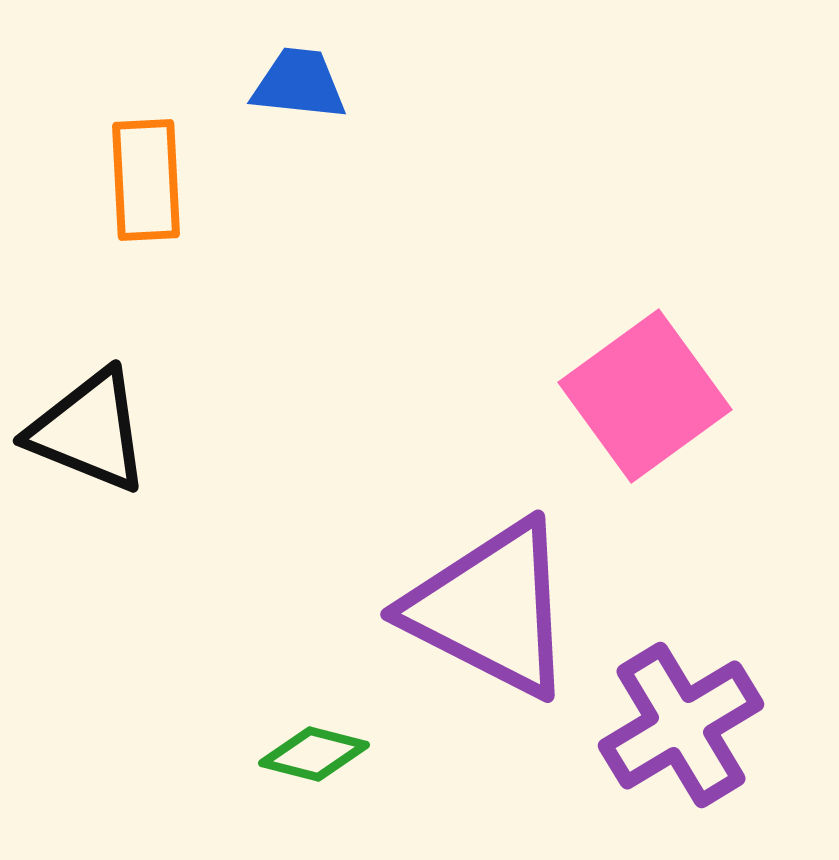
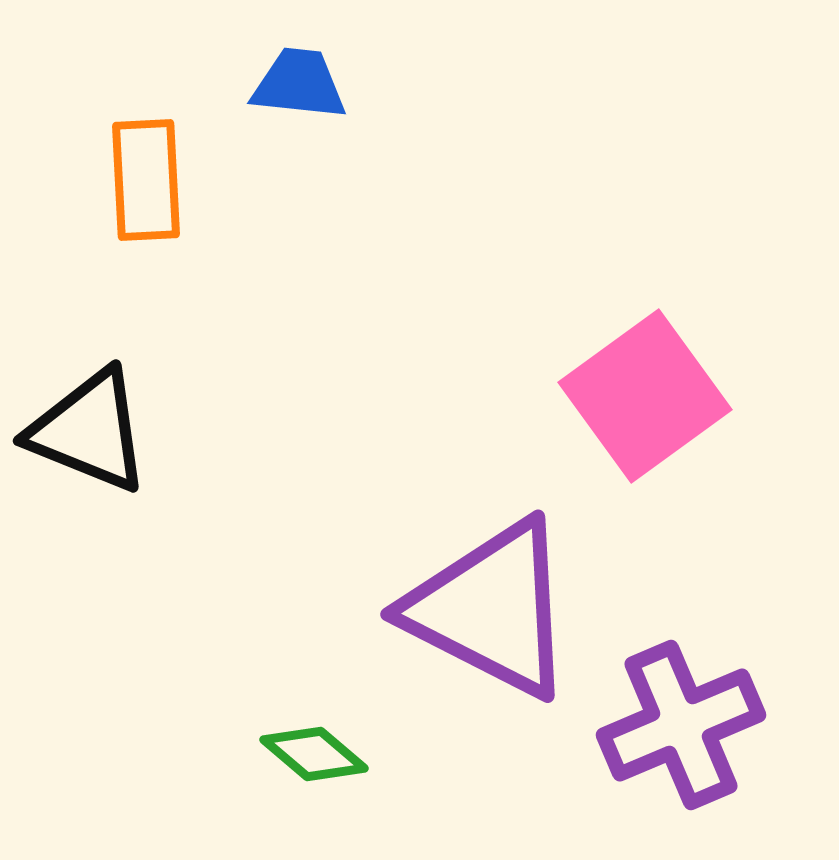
purple cross: rotated 8 degrees clockwise
green diamond: rotated 26 degrees clockwise
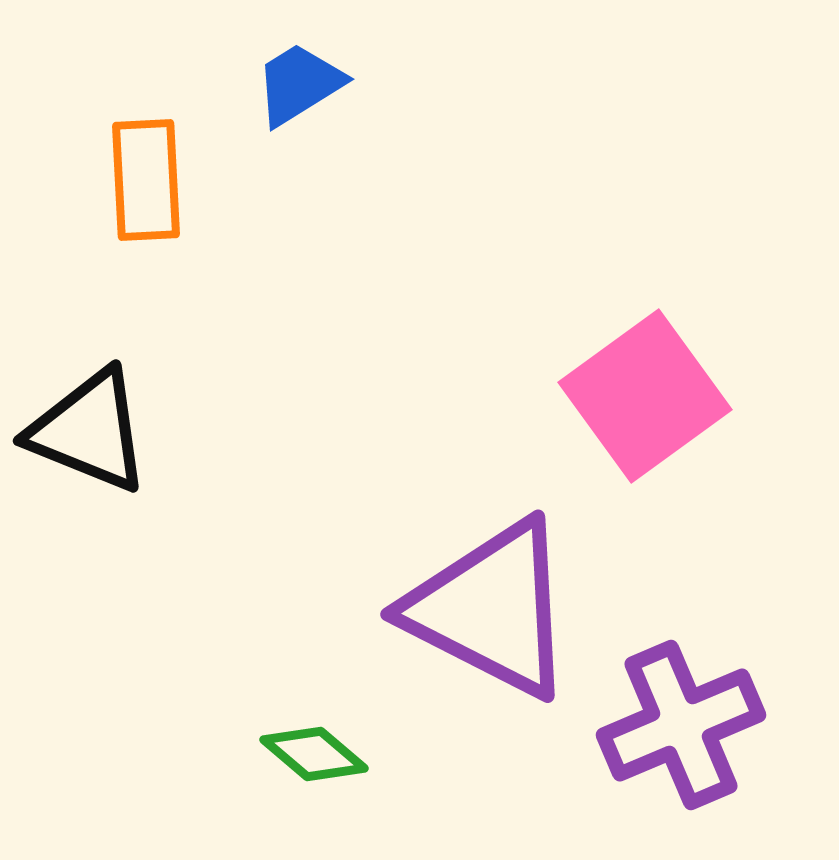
blue trapezoid: rotated 38 degrees counterclockwise
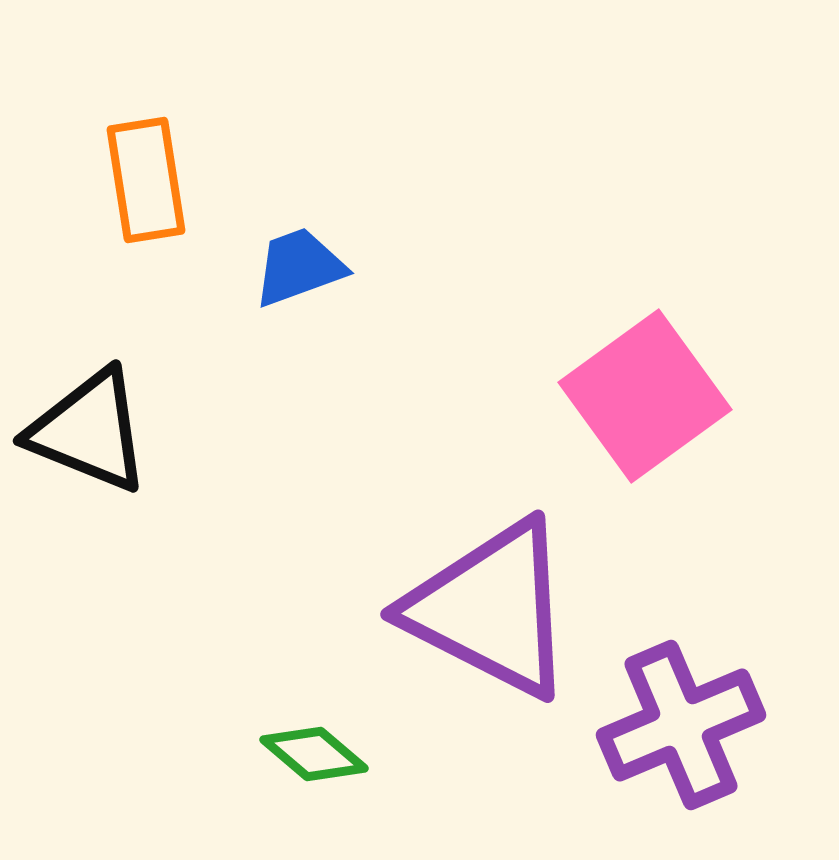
blue trapezoid: moved 183 px down; rotated 12 degrees clockwise
orange rectangle: rotated 6 degrees counterclockwise
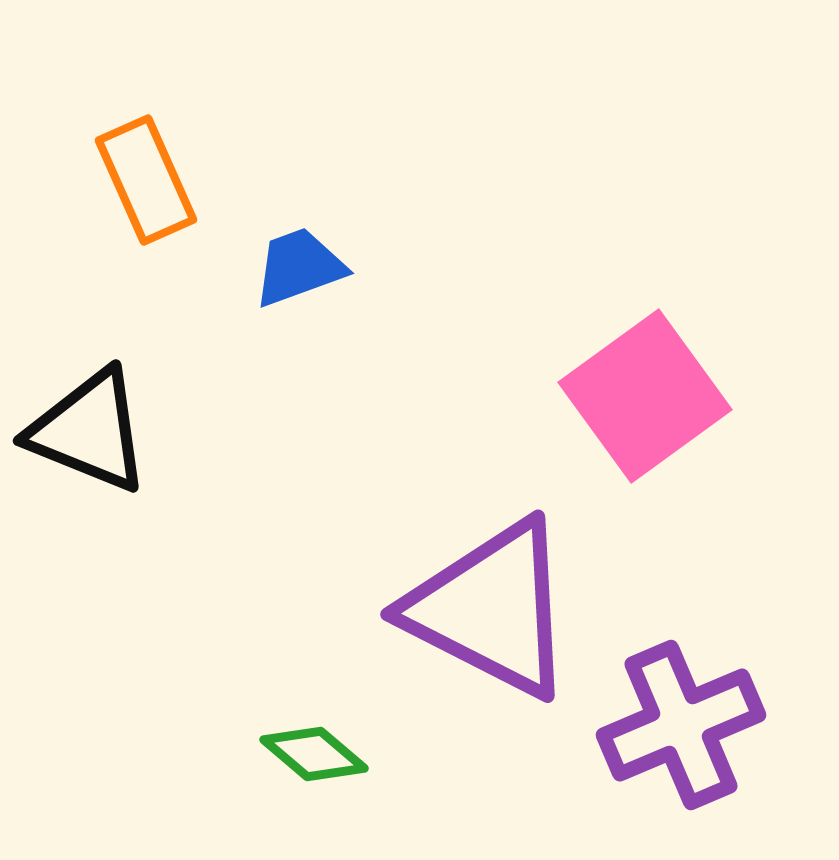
orange rectangle: rotated 15 degrees counterclockwise
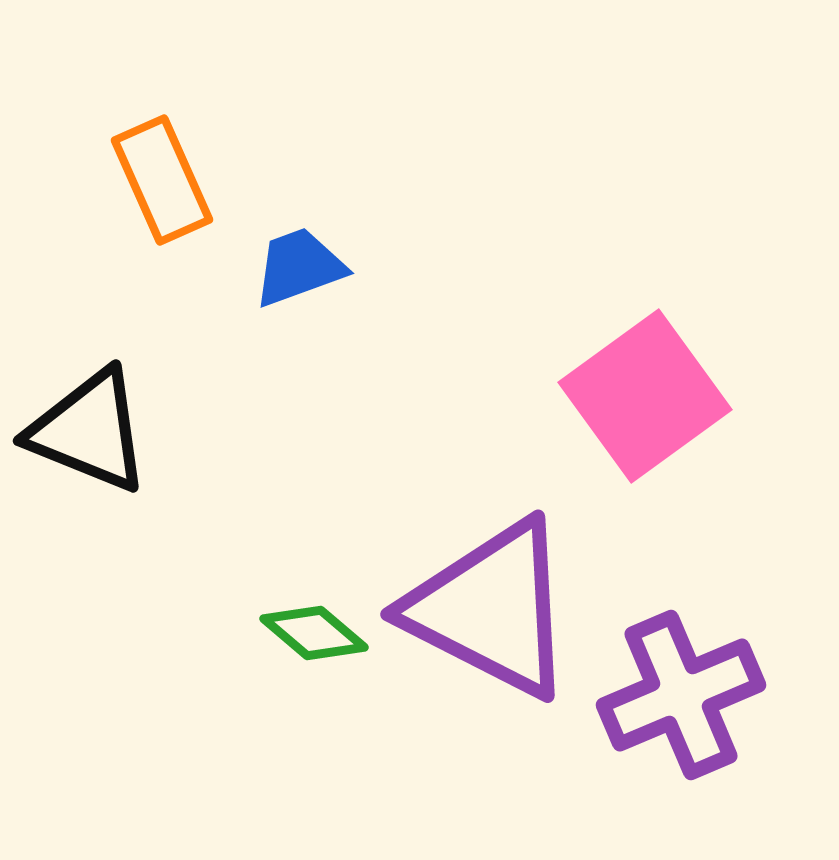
orange rectangle: moved 16 px right
purple cross: moved 30 px up
green diamond: moved 121 px up
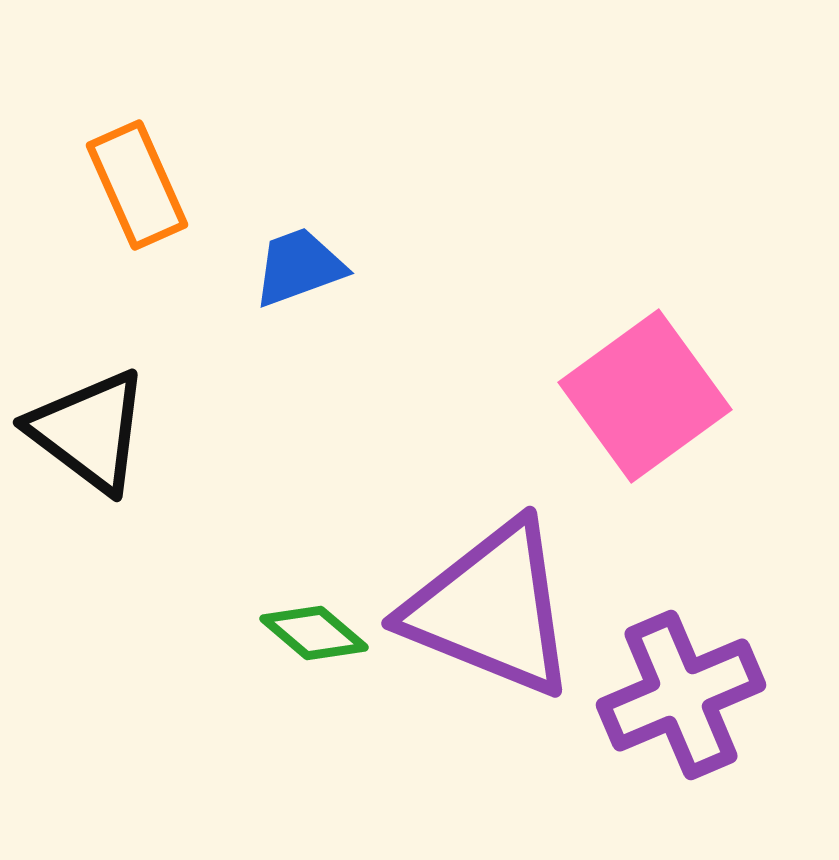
orange rectangle: moved 25 px left, 5 px down
black triangle: rotated 15 degrees clockwise
purple triangle: rotated 5 degrees counterclockwise
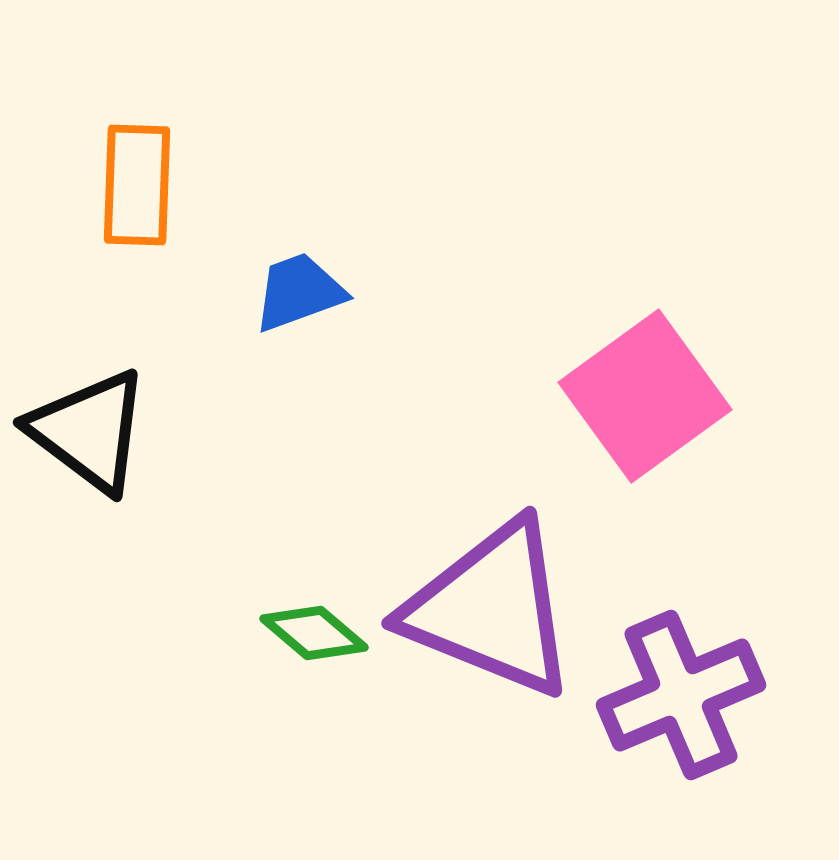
orange rectangle: rotated 26 degrees clockwise
blue trapezoid: moved 25 px down
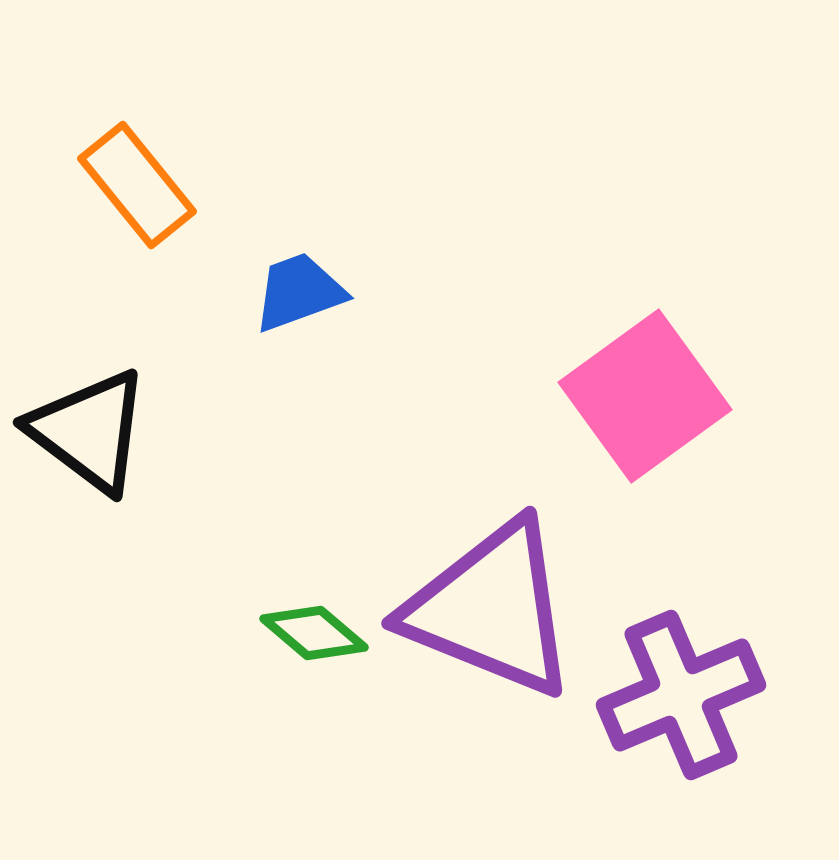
orange rectangle: rotated 41 degrees counterclockwise
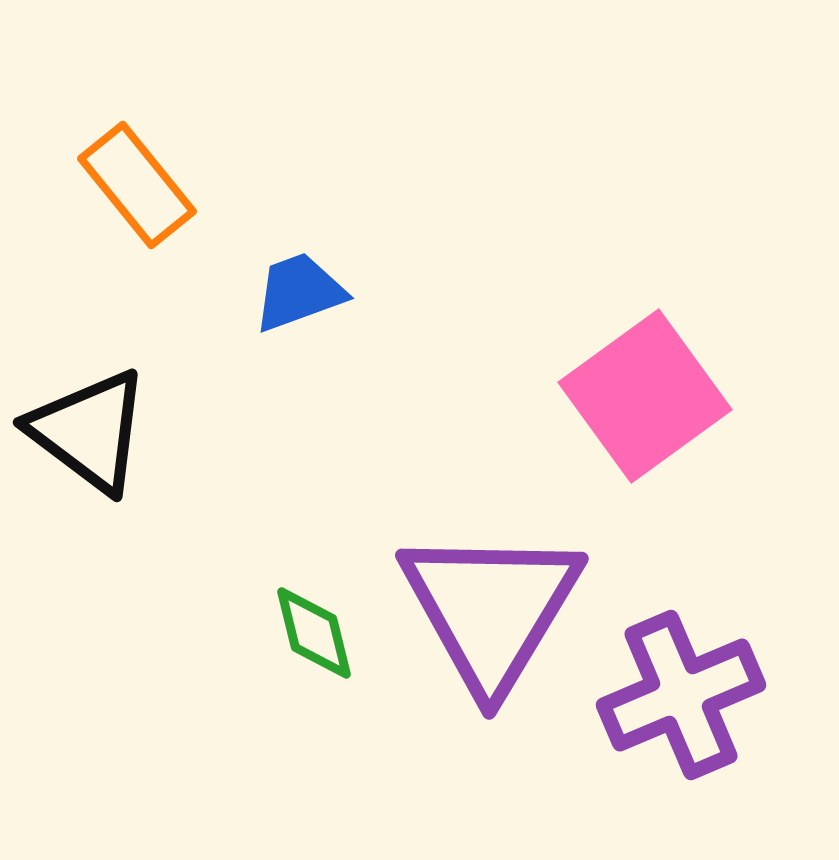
purple triangle: rotated 39 degrees clockwise
green diamond: rotated 36 degrees clockwise
